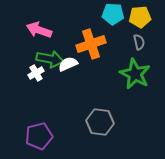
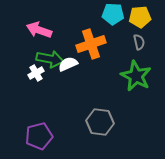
green star: moved 1 px right, 2 px down
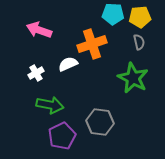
orange cross: moved 1 px right
green arrow: moved 46 px down
green star: moved 3 px left, 2 px down
purple pentagon: moved 23 px right; rotated 12 degrees counterclockwise
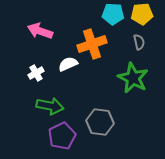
yellow pentagon: moved 2 px right, 3 px up
pink arrow: moved 1 px right, 1 px down
green arrow: moved 1 px down
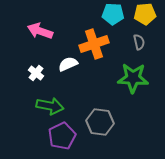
yellow pentagon: moved 3 px right
orange cross: moved 2 px right
white cross: rotated 21 degrees counterclockwise
green star: rotated 24 degrees counterclockwise
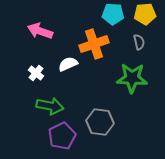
green star: moved 1 px left
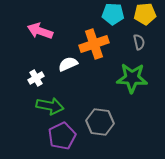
white cross: moved 5 px down; rotated 21 degrees clockwise
